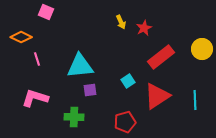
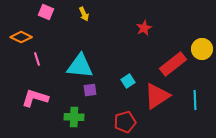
yellow arrow: moved 37 px left, 8 px up
red rectangle: moved 12 px right, 7 px down
cyan triangle: rotated 12 degrees clockwise
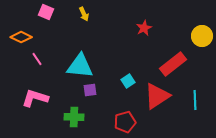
yellow circle: moved 13 px up
pink line: rotated 16 degrees counterclockwise
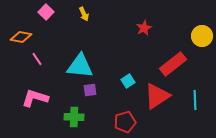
pink square: rotated 21 degrees clockwise
orange diamond: rotated 15 degrees counterclockwise
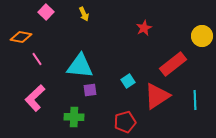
pink L-shape: rotated 60 degrees counterclockwise
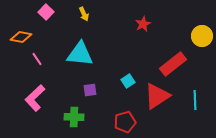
red star: moved 1 px left, 4 px up
cyan triangle: moved 12 px up
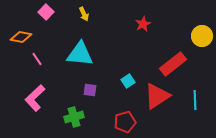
purple square: rotated 16 degrees clockwise
green cross: rotated 18 degrees counterclockwise
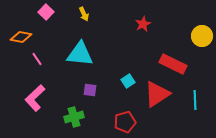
red rectangle: rotated 64 degrees clockwise
red triangle: moved 2 px up
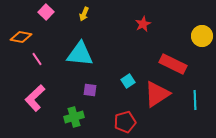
yellow arrow: rotated 48 degrees clockwise
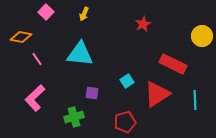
cyan square: moved 1 px left
purple square: moved 2 px right, 3 px down
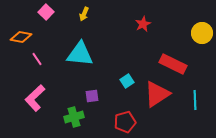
yellow circle: moved 3 px up
purple square: moved 3 px down; rotated 16 degrees counterclockwise
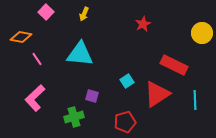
red rectangle: moved 1 px right, 1 px down
purple square: rotated 24 degrees clockwise
